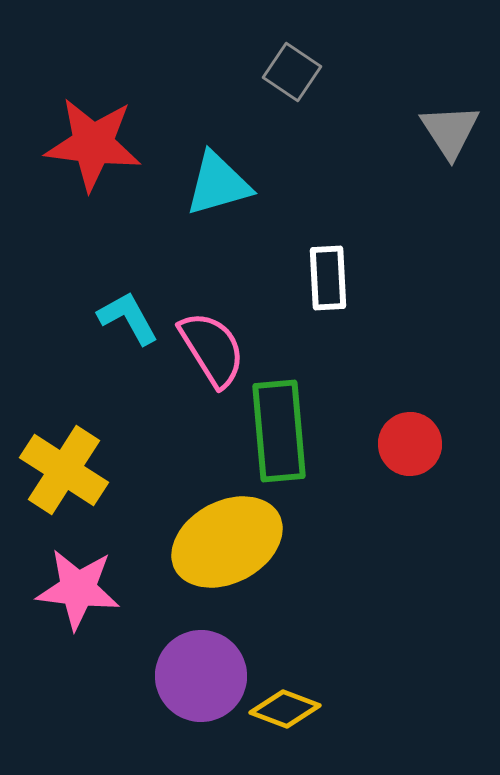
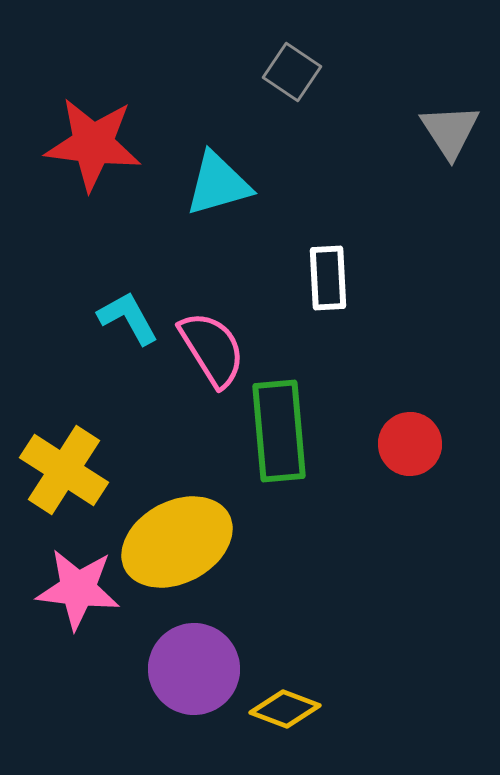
yellow ellipse: moved 50 px left
purple circle: moved 7 px left, 7 px up
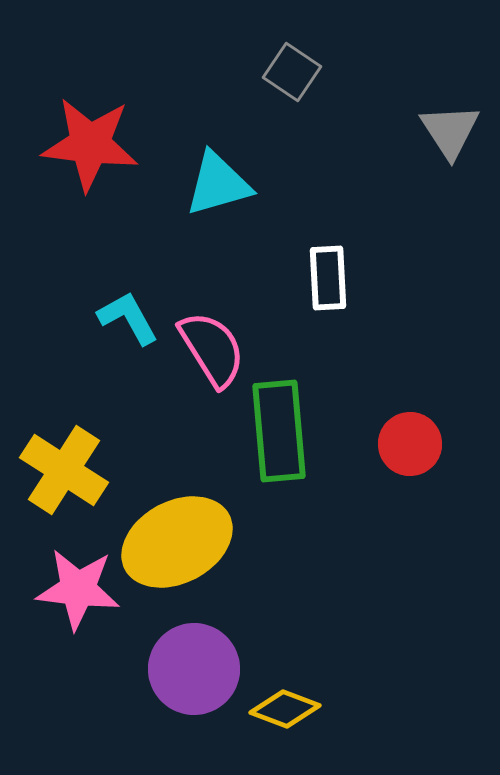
red star: moved 3 px left
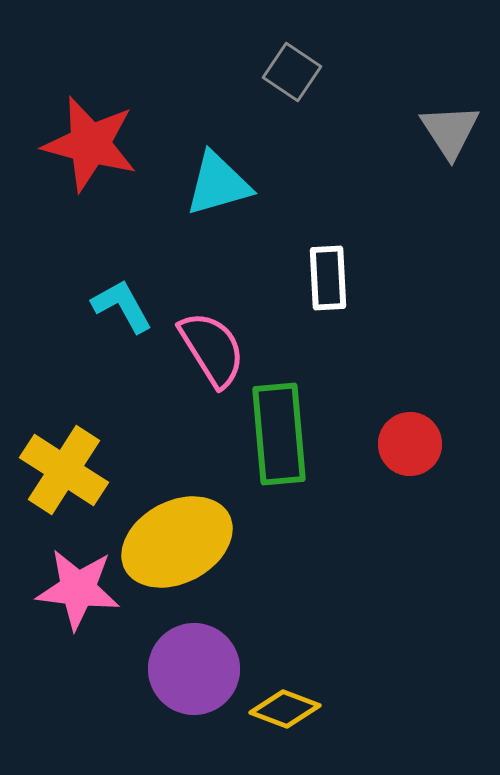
red star: rotated 8 degrees clockwise
cyan L-shape: moved 6 px left, 12 px up
green rectangle: moved 3 px down
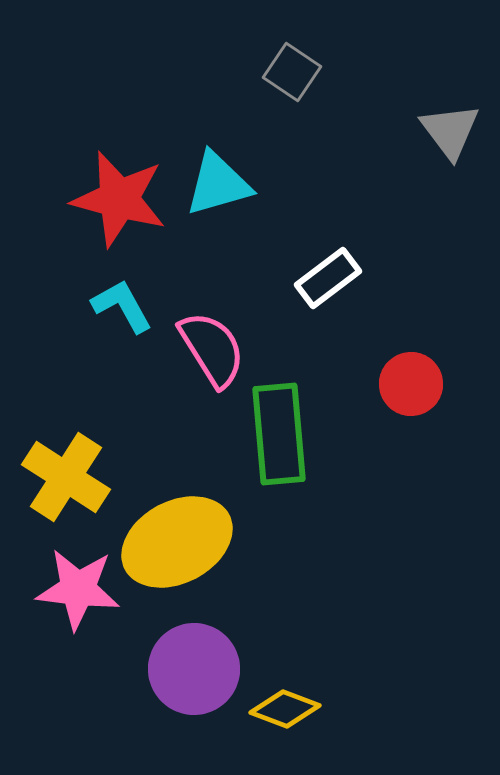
gray triangle: rotated 4 degrees counterclockwise
red star: moved 29 px right, 55 px down
white rectangle: rotated 56 degrees clockwise
red circle: moved 1 px right, 60 px up
yellow cross: moved 2 px right, 7 px down
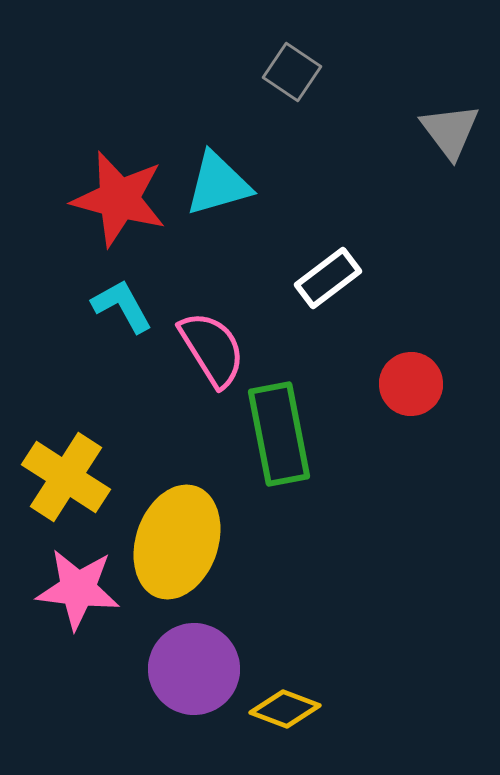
green rectangle: rotated 6 degrees counterclockwise
yellow ellipse: rotated 43 degrees counterclockwise
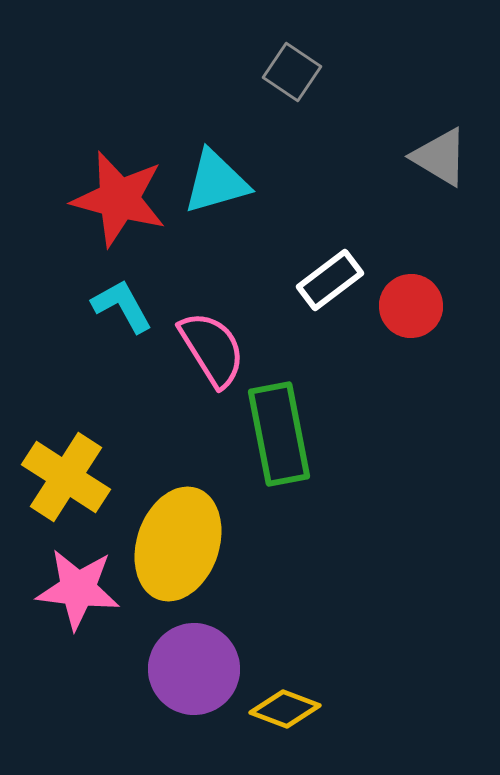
gray triangle: moved 10 px left, 26 px down; rotated 22 degrees counterclockwise
cyan triangle: moved 2 px left, 2 px up
white rectangle: moved 2 px right, 2 px down
red circle: moved 78 px up
yellow ellipse: moved 1 px right, 2 px down
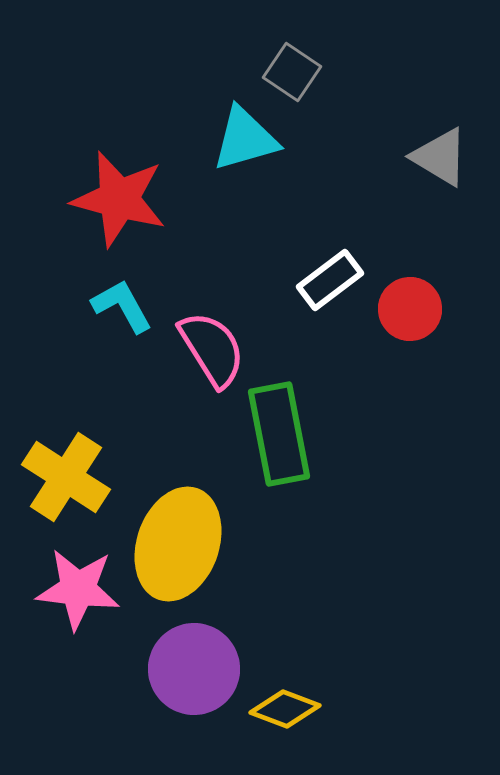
cyan triangle: moved 29 px right, 43 px up
red circle: moved 1 px left, 3 px down
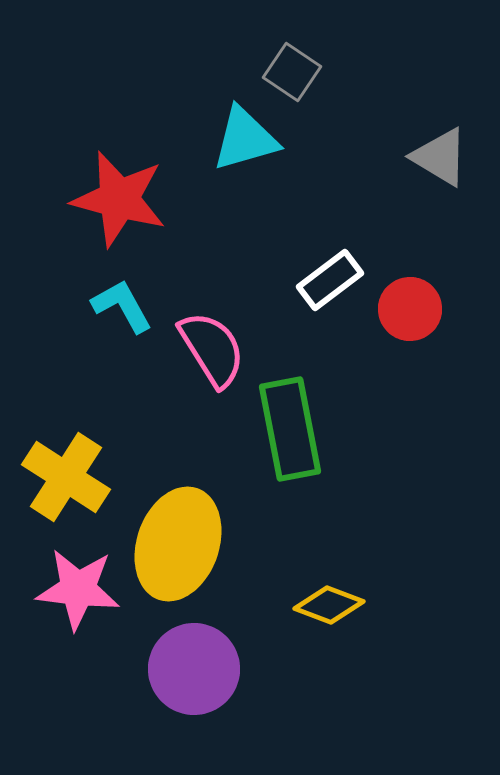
green rectangle: moved 11 px right, 5 px up
yellow diamond: moved 44 px right, 104 px up
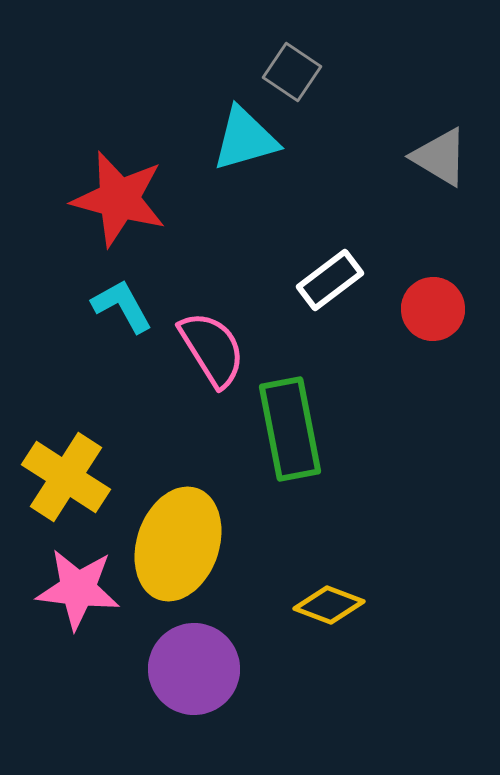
red circle: moved 23 px right
